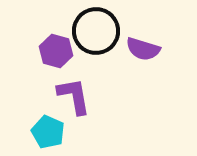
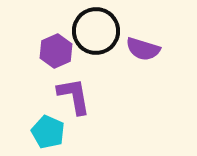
purple hexagon: rotated 20 degrees clockwise
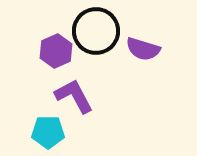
purple L-shape: rotated 18 degrees counterclockwise
cyan pentagon: rotated 24 degrees counterclockwise
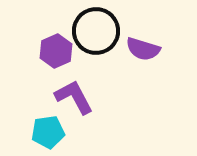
purple L-shape: moved 1 px down
cyan pentagon: rotated 8 degrees counterclockwise
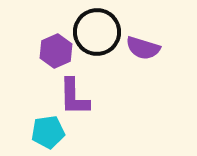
black circle: moved 1 px right, 1 px down
purple semicircle: moved 1 px up
purple L-shape: rotated 153 degrees counterclockwise
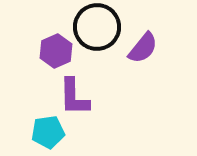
black circle: moved 5 px up
purple semicircle: rotated 68 degrees counterclockwise
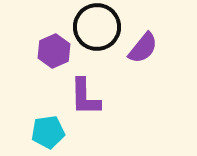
purple hexagon: moved 2 px left
purple L-shape: moved 11 px right
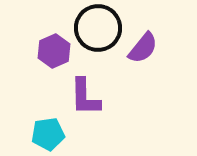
black circle: moved 1 px right, 1 px down
cyan pentagon: moved 2 px down
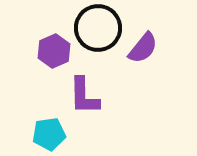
purple L-shape: moved 1 px left, 1 px up
cyan pentagon: moved 1 px right
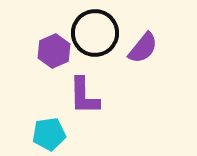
black circle: moved 3 px left, 5 px down
